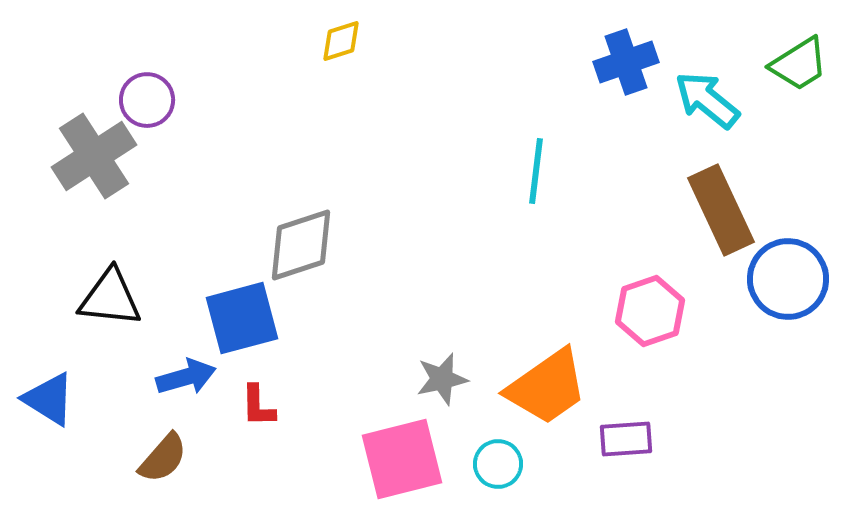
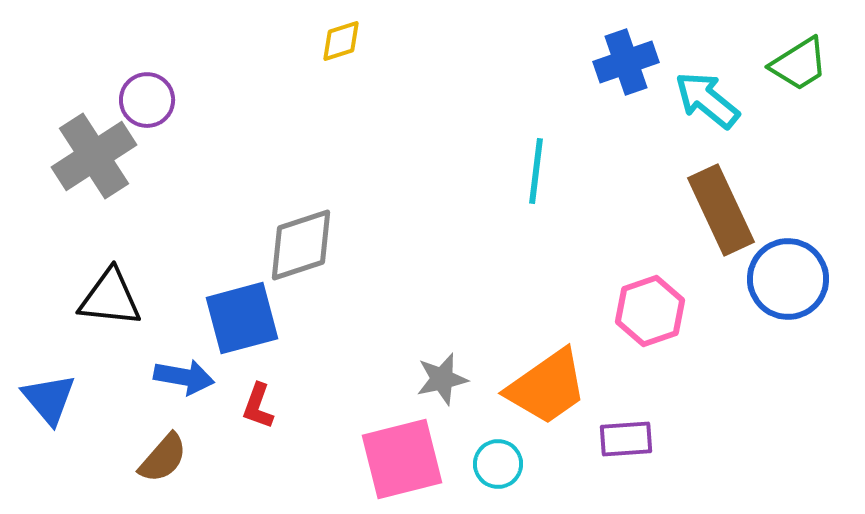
blue arrow: moved 2 px left; rotated 26 degrees clockwise
blue triangle: rotated 18 degrees clockwise
red L-shape: rotated 21 degrees clockwise
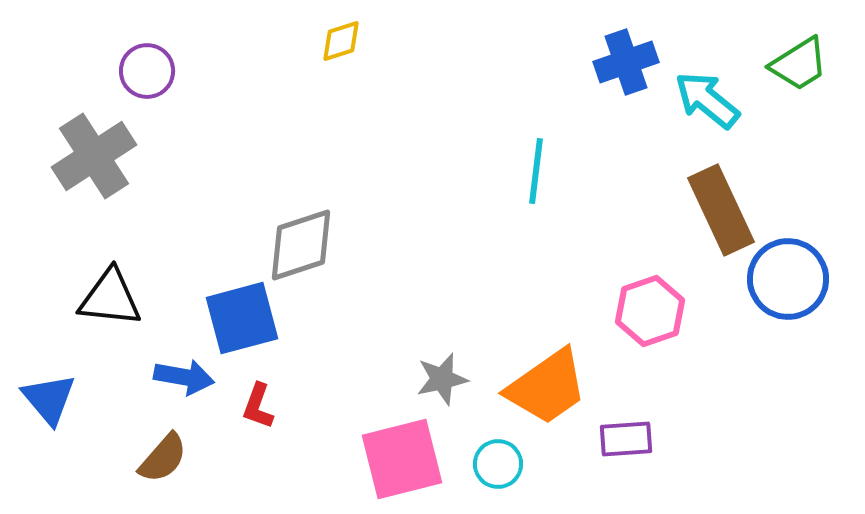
purple circle: moved 29 px up
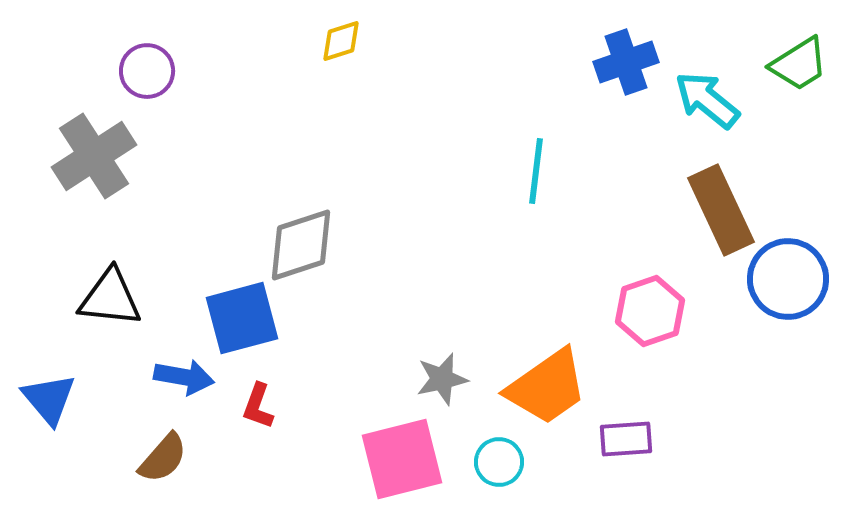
cyan circle: moved 1 px right, 2 px up
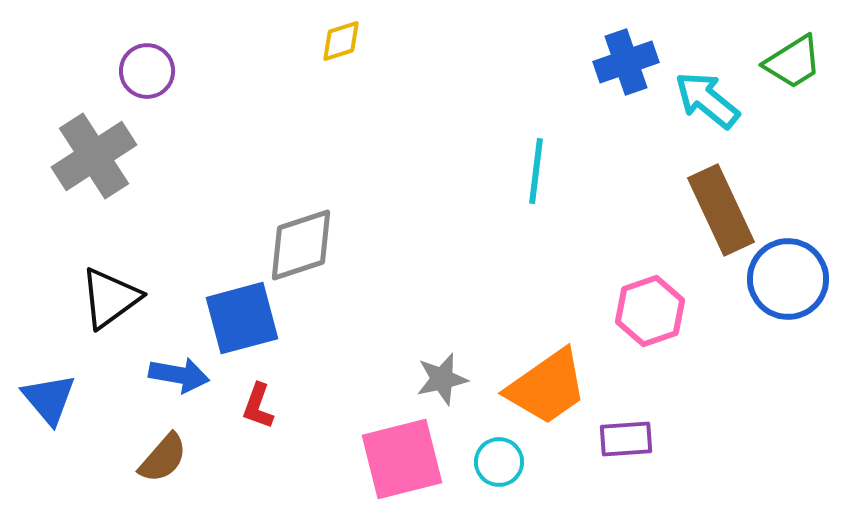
green trapezoid: moved 6 px left, 2 px up
black triangle: rotated 42 degrees counterclockwise
blue arrow: moved 5 px left, 2 px up
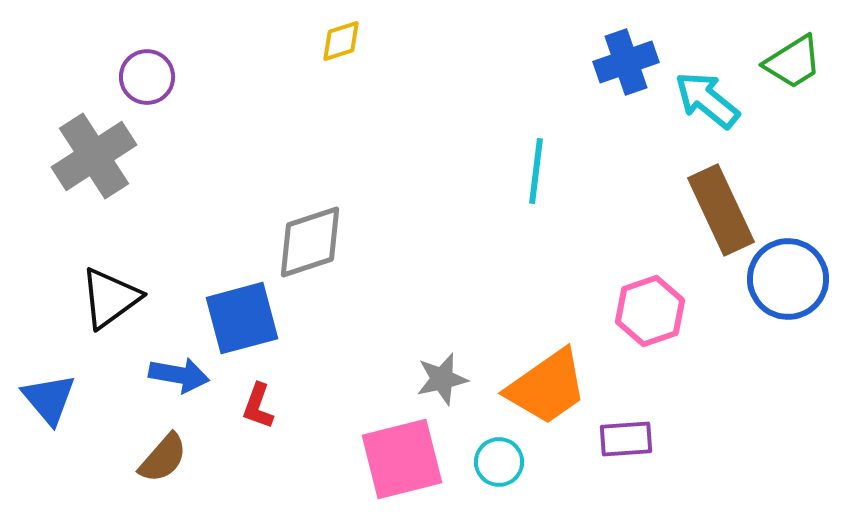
purple circle: moved 6 px down
gray diamond: moved 9 px right, 3 px up
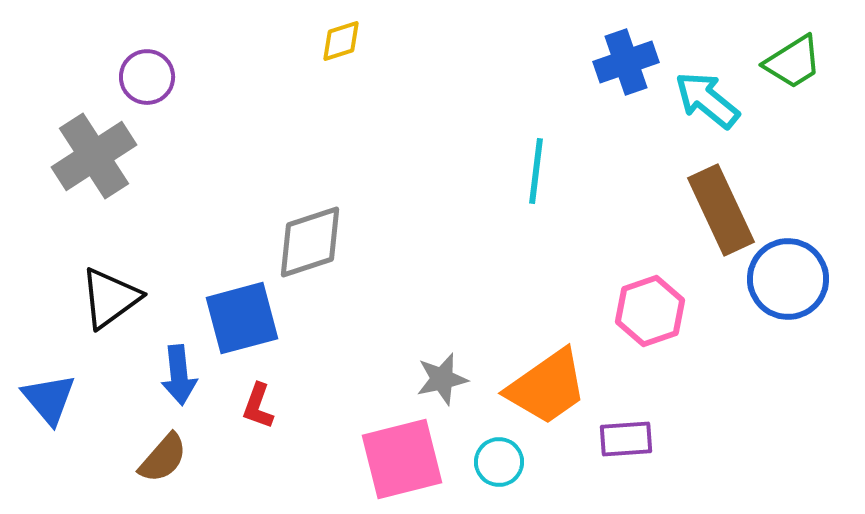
blue arrow: rotated 74 degrees clockwise
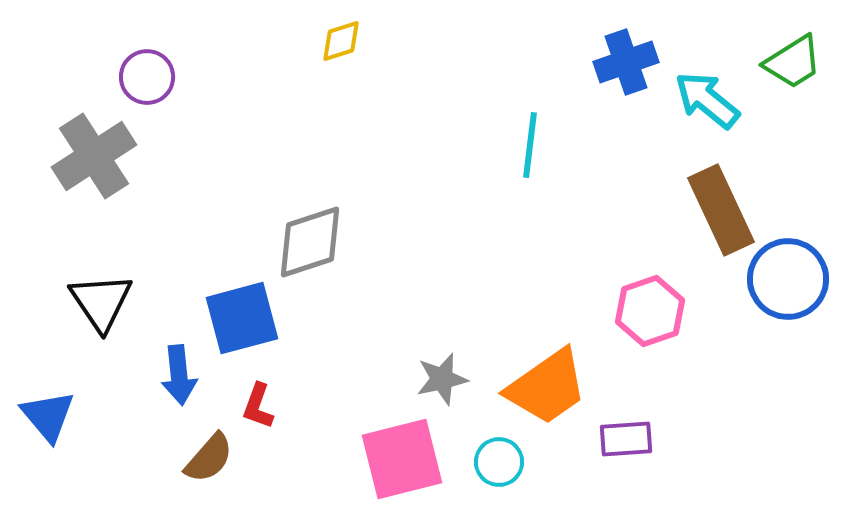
cyan line: moved 6 px left, 26 px up
black triangle: moved 9 px left, 4 px down; rotated 28 degrees counterclockwise
blue triangle: moved 1 px left, 17 px down
brown semicircle: moved 46 px right
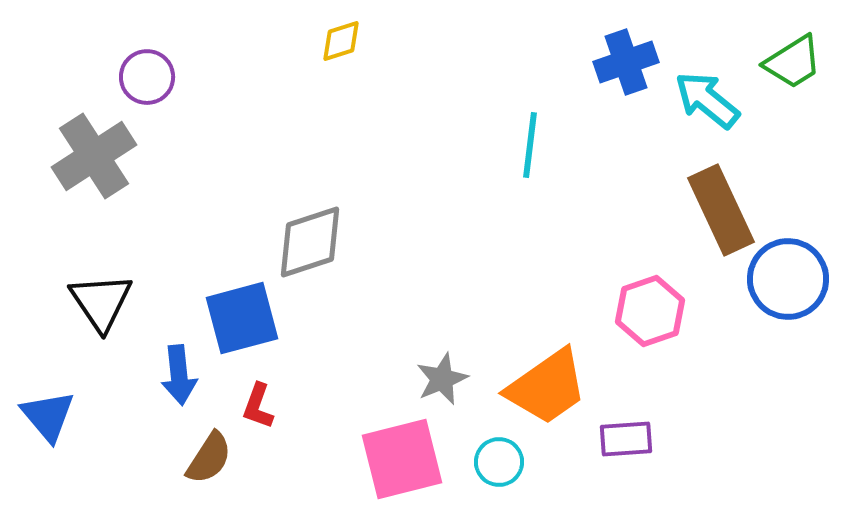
gray star: rotated 10 degrees counterclockwise
brown semicircle: rotated 8 degrees counterclockwise
